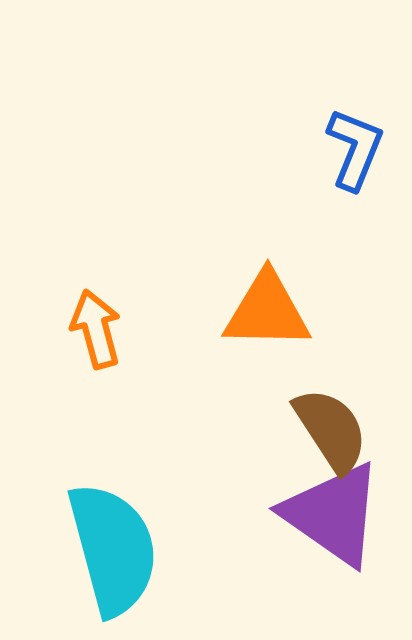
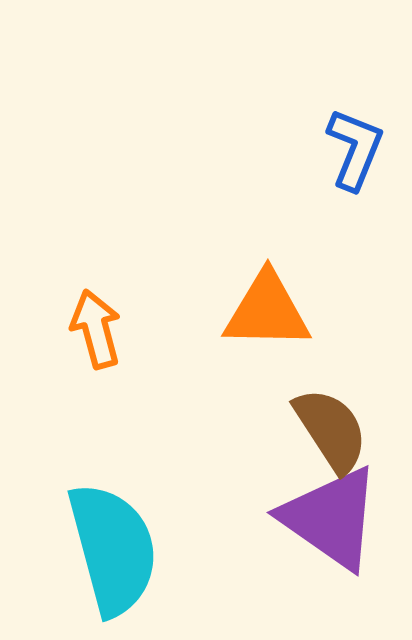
purple triangle: moved 2 px left, 4 px down
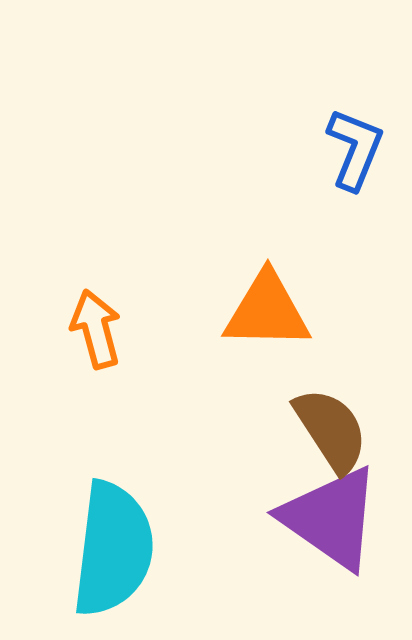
cyan semicircle: rotated 22 degrees clockwise
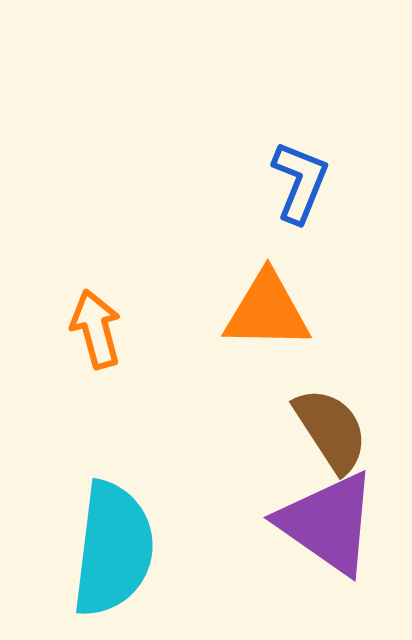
blue L-shape: moved 55 px left, 33 px down
purple triangle: moved 3 px left, 5 px down
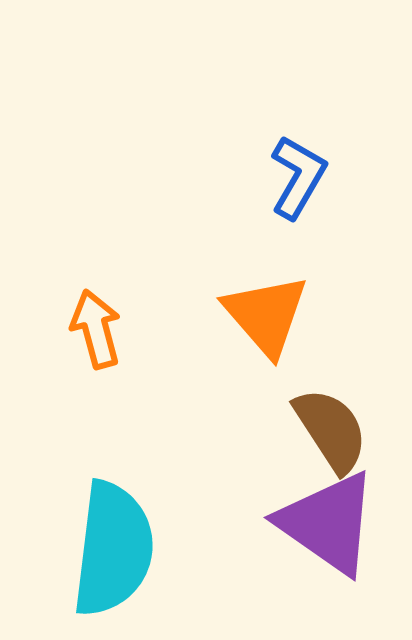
blue L-shape: moved 2 px left, 5 px up; rotated 8 degrees clockwise
orange triangle: moved 1 px left, 4 px down; rotated 48 degrees clockwise
